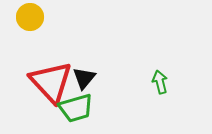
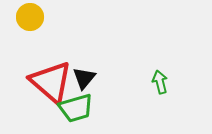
red triangle: rotated 6 degrees counterclockwise
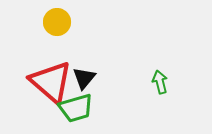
yellow circle: moved 27 px right, 5 px down
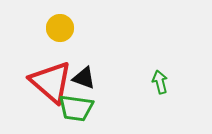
yellow circle: moved 3 px right, 6 px down
black triangle: rotated 50 degrees counterclockwise
green trapezoid: rotated 24 degrees clockwise
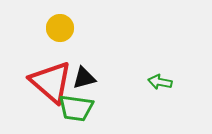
black triangle: rotated 35 degrees counterclockwise
green arrow: rotated 65 degrees counterclockwise
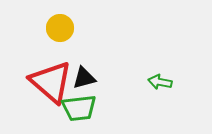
green trapezoid: moved 3 px right; rotated 15 degrees counterclockwise
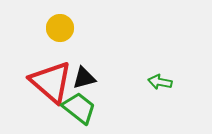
green trapezoid: rotated 135 degrees counterclockwise
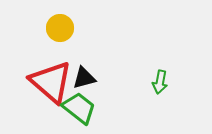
green arrow: rotated 90 degrees counterclockwise
